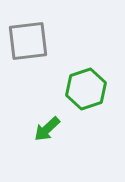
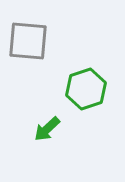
gray square: rotated 12 degrees clockwise
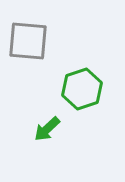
green hexagon: moved 4 px left
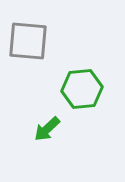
green hexagon: rotated 12 degrees clockwise
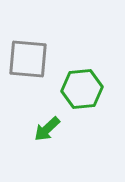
gray square: moved 18 px down
